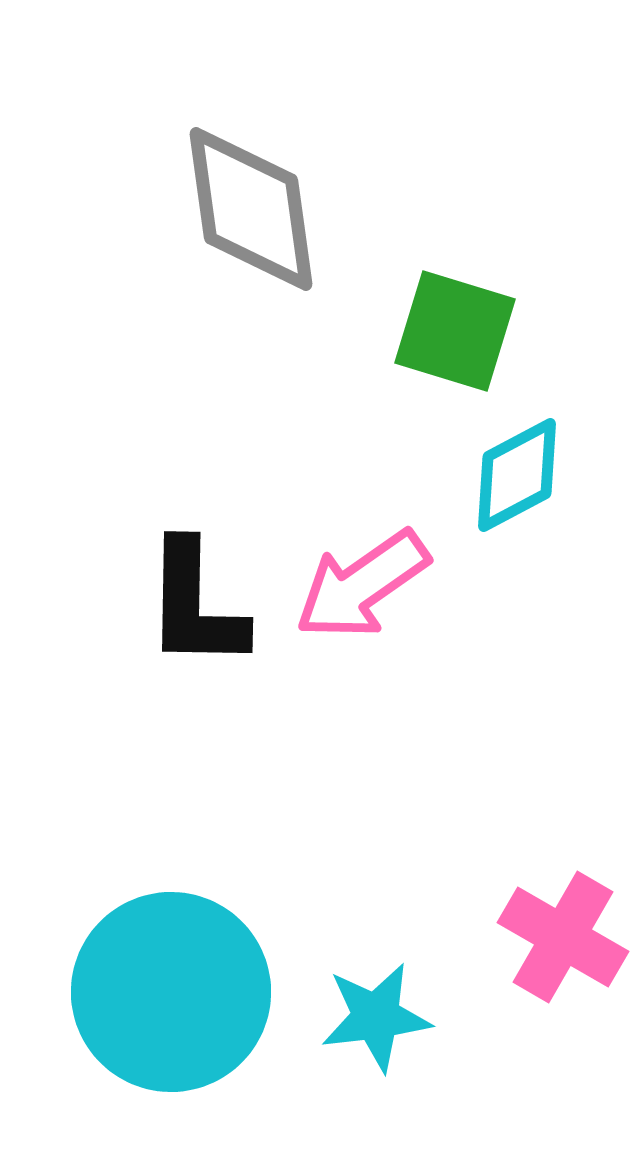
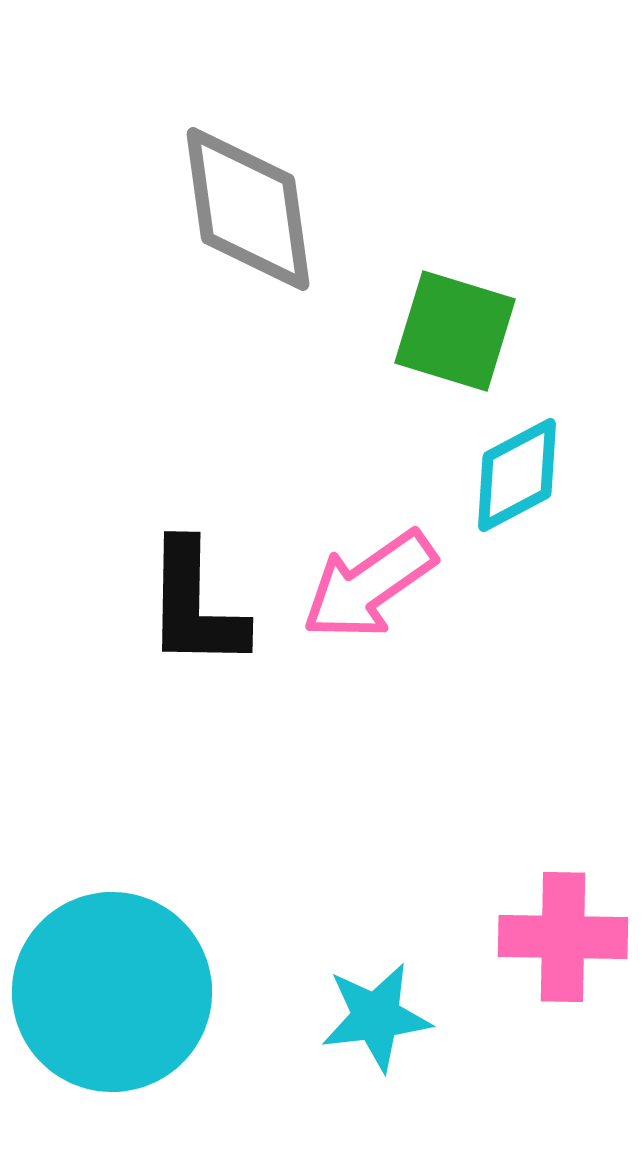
gray diamond: moved 3 px left
pink arrow: moved 7 px right
pink cross: rotated 29 degrees counterclockwise
cyan circle: moved 59 px left
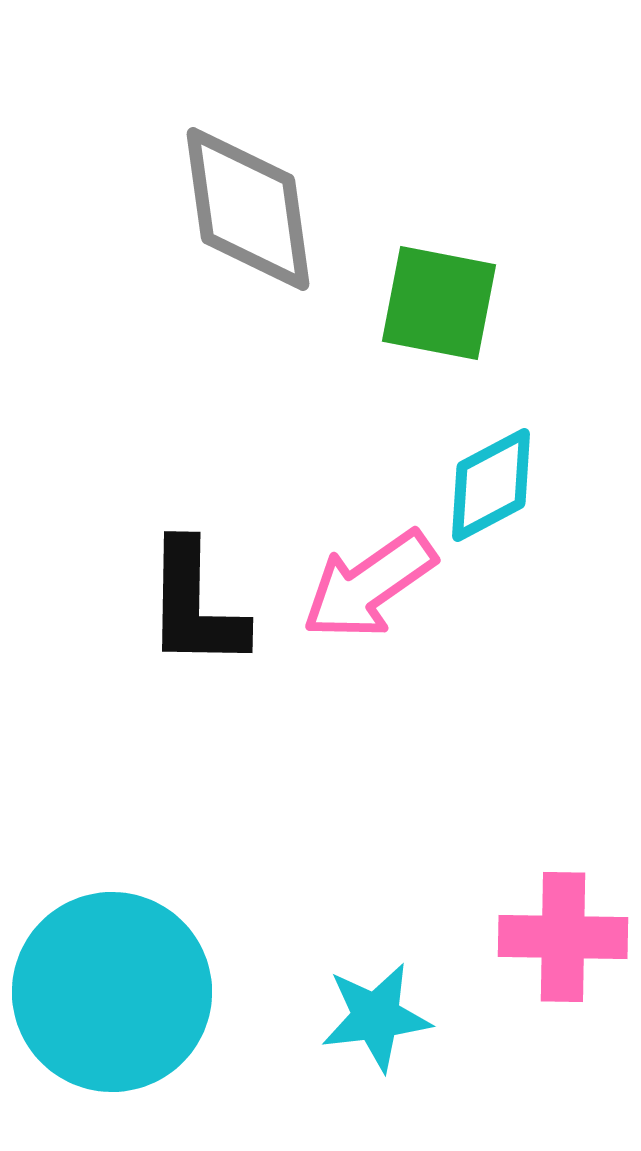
green square: moved 16 px left, 28 px up; rotated 6 degrees counterclockwise
cyan diamond: moved 26 px left, 10 px down
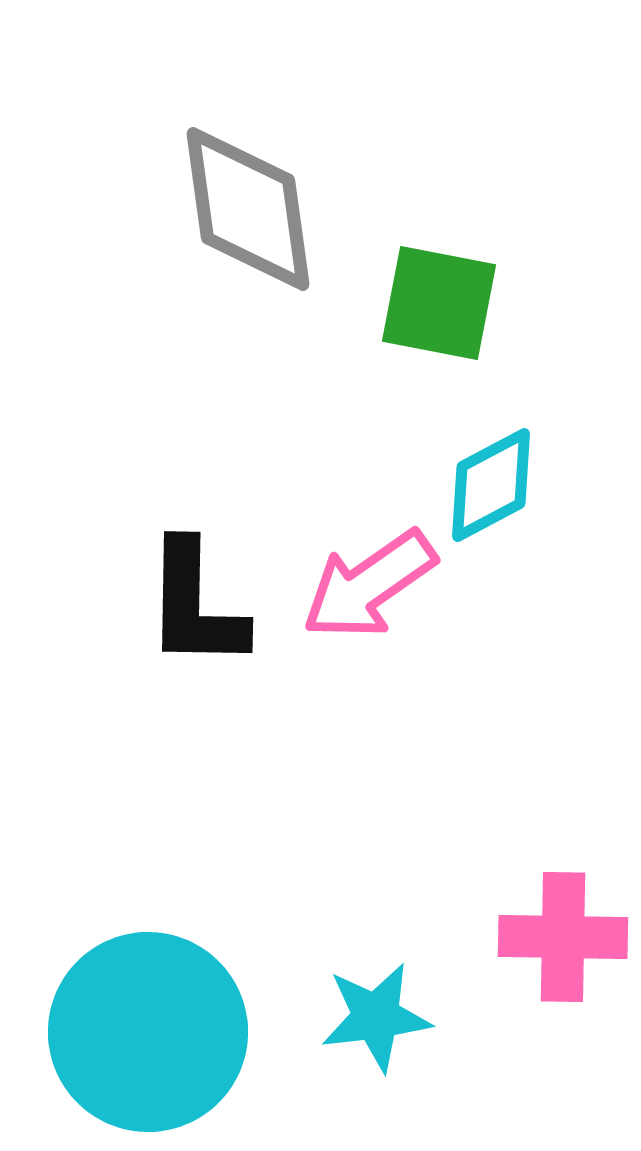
cyan circle: moved 36 px right, 40 px down
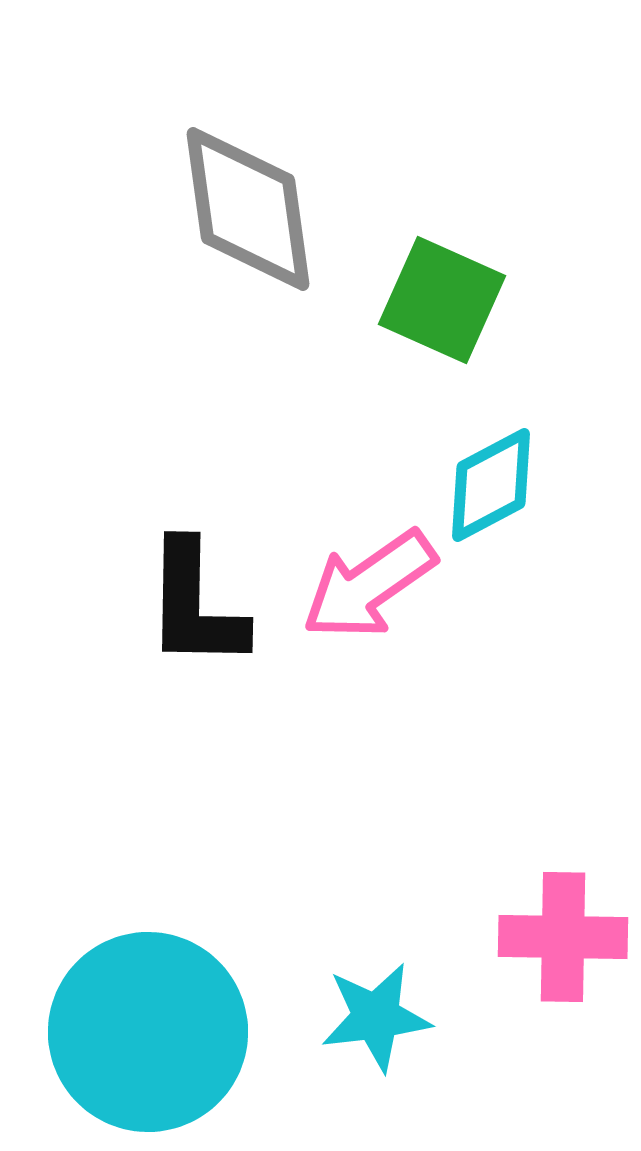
green square: moved 3 px right, 3 px up; rotated 13 degrees clockwise
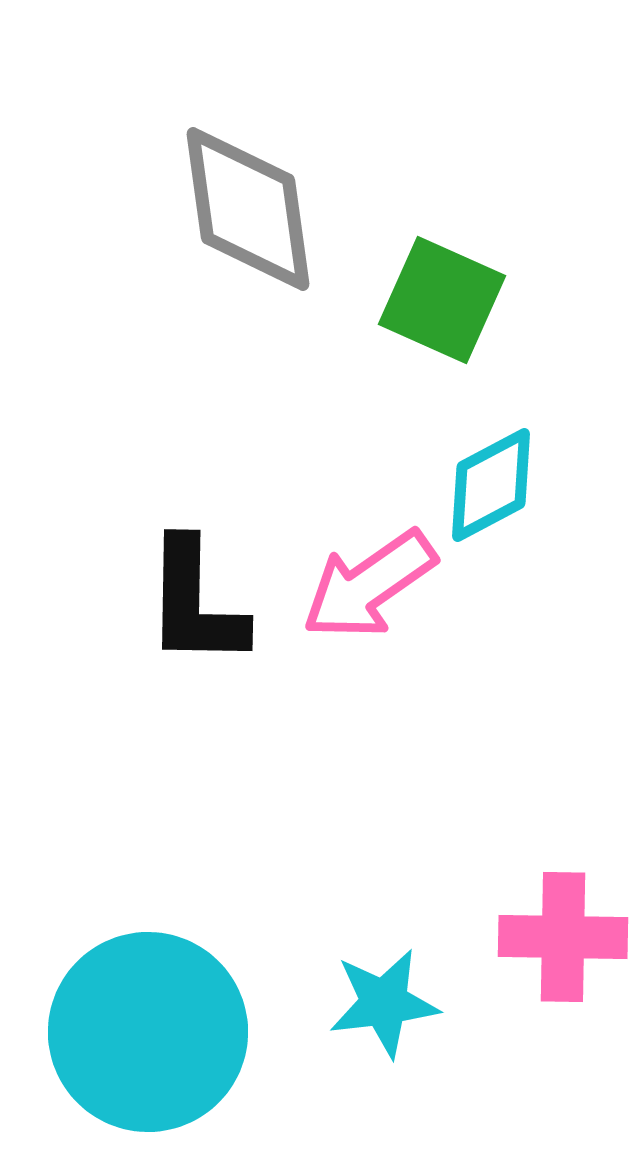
black L-shape: moved 2 px up
cyan star: moved 8 px right, 14 px up
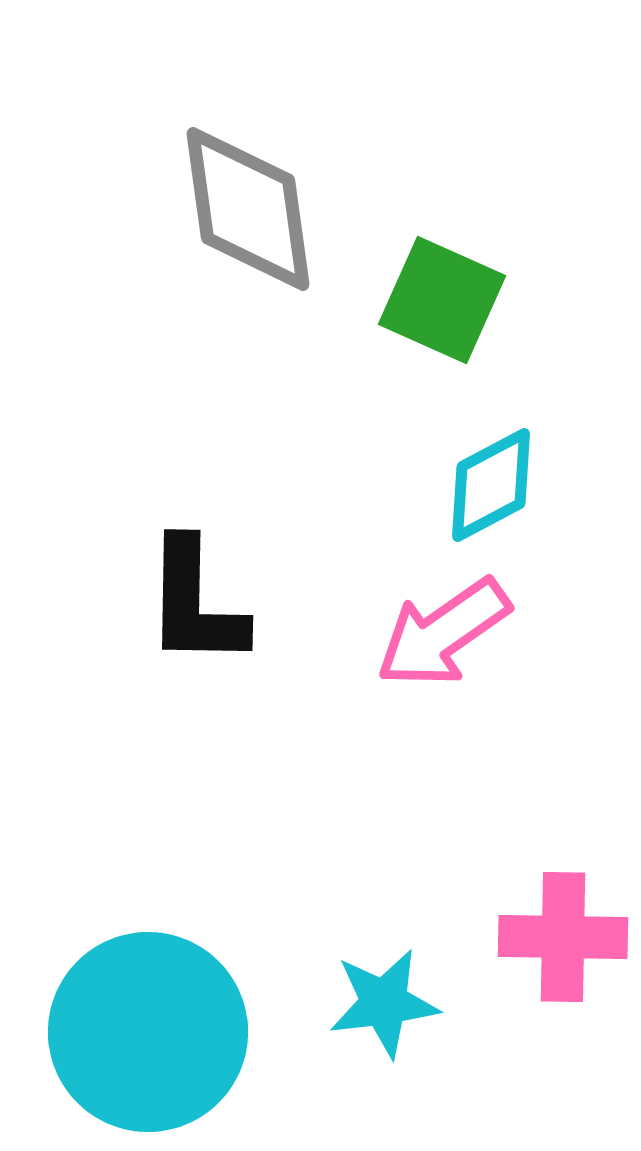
pink arrow: moved 74 px right, 48 px down
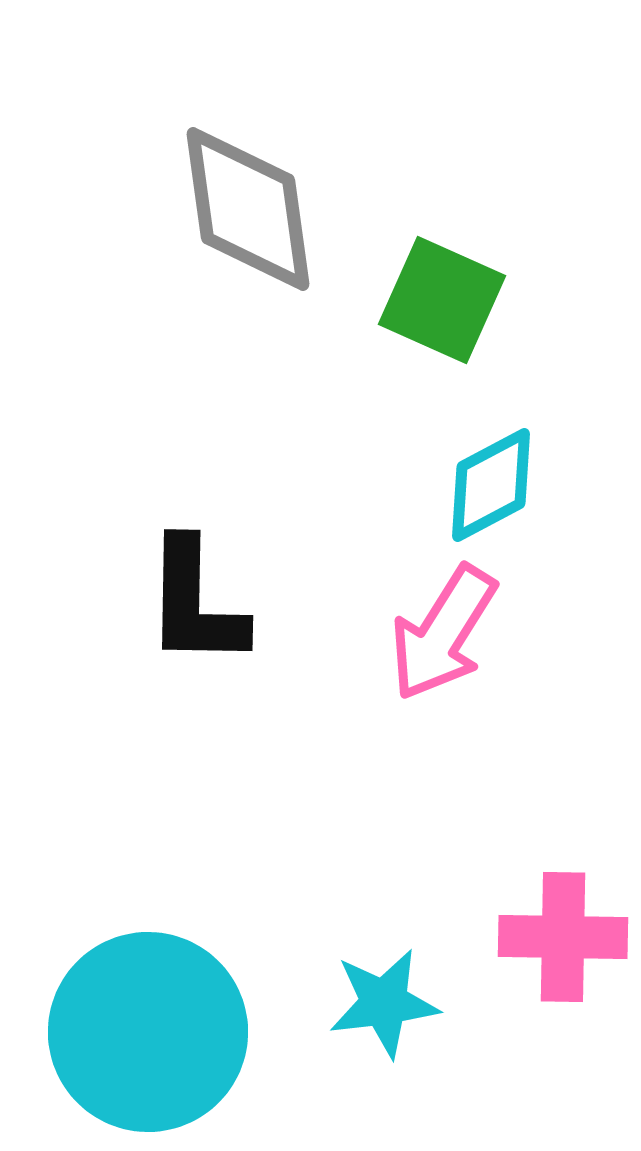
pink arrow: rotated 23 degrees counterclockwise
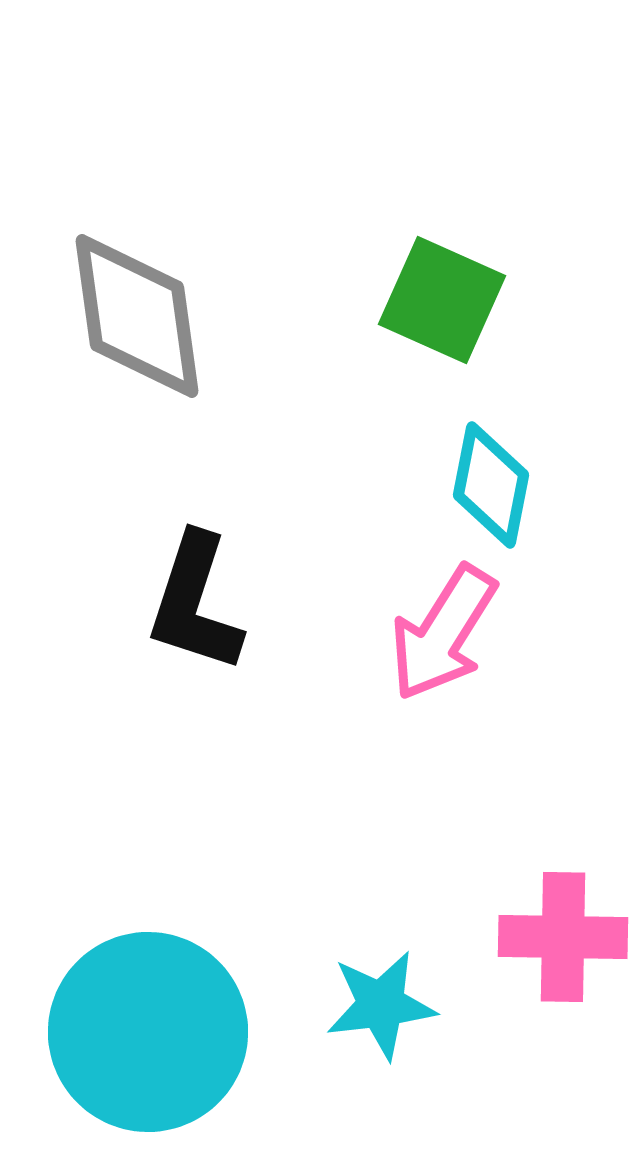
gray diamond: moved 111 px left, 107 px down
cyan diamond: rotated 51 degrees counterclockwise
black L-shape: rotated 17 degrees clockwise
cyan star: moved 3 px left, 2 px down
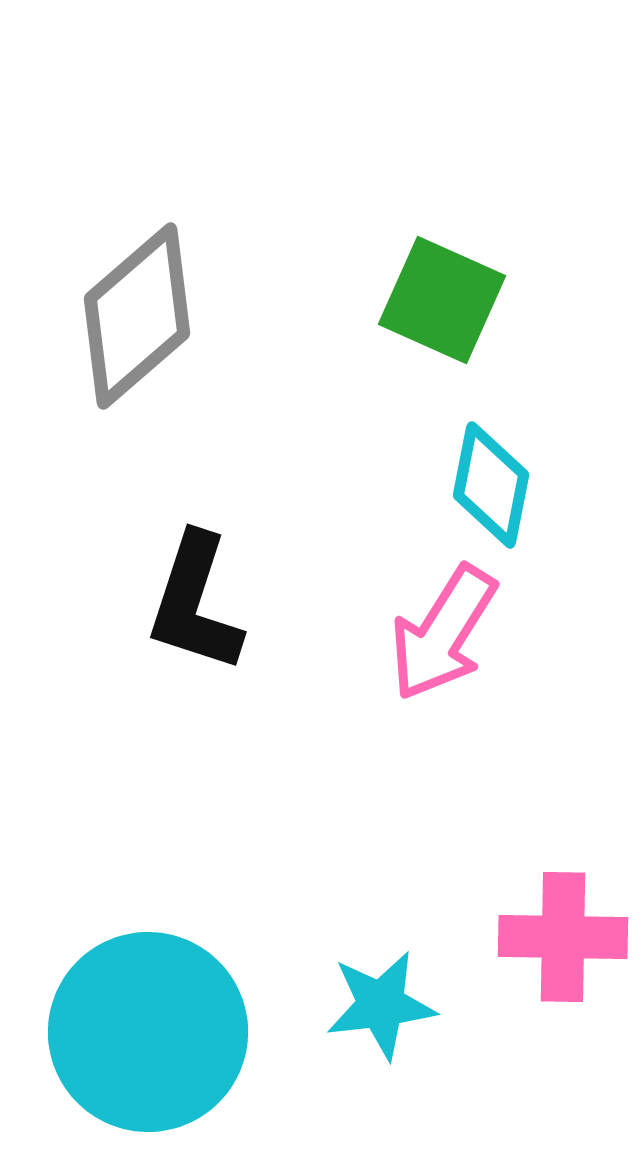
gray diamond: rotated 57 degrees clockwise
